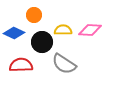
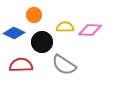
yellow semicircle: moved 2 px right, 3 px up
gray semicircle: moved 1 px down
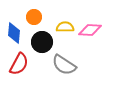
orange circle: moved 2 px down
blue diamond: rotated 70 degrees clockwise
red semicircle: moved 2 px left, 1 px up; rotated 120 degrees clockwise
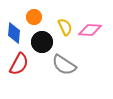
yellow semicircle: rotated 66 degrees clockwise
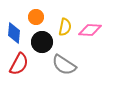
orange circle: moved 2 px right
yellow semicircle: rotated 36 degrees clockwise
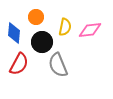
pink diamond: rotated 10 degrees counterclockwise
gray semicircle: moved 6 px left; rotated 35 degrees clockwise
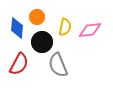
orange circle: moved 1 px right
blue diamond: moved 3 px right, 5 px up
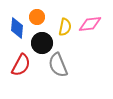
pink diamond: moved 6 px up
black circle: moved 1 px down
red semicircle: moved 2 px right, 1 px down
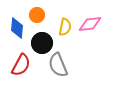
orange circle: moved 2 px up
